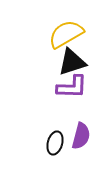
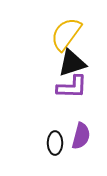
yellow semicircle: rotated 24 degrees counterclockwise
black triangle: moved 1 px down
black ellipse: rotated 15 degrees counterclockwise
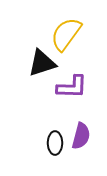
black triangle: moved 30 px left
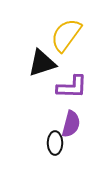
yellow semicircle: moved 1 px down
purple semicircle: moved 10 px left, 12 px up
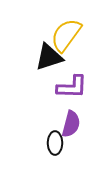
black triangle: moved 7 px right, 6 px up
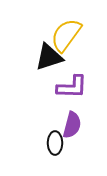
purple semicircle: moved 1 px right, 1 px down
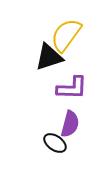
purple L-shape: moved 1 px down
purple semicircle: moved 2 px left, 1 px up
black ellipse: rotated 55 degrees counterclockwise
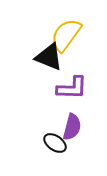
black triangle: rotated 40 degrees clockwise
purple semicircle: moved 2 px right, 3 px down
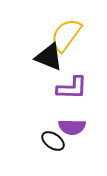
purple semicircle: rotated 76 degrees clockwise
black ellipse: moved 2 px left, 2 px up
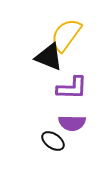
purple semicircle: moved 4 px up
